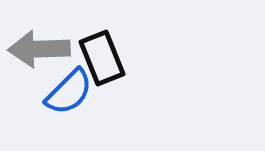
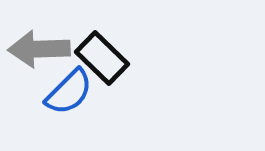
black rectangle: rotated 24 degrees counterclockwise
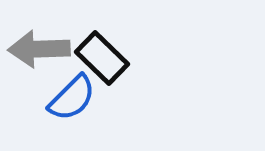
blue semicircle: moved 3 px right, 6 px down
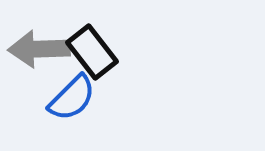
black rectangle: moved 10 px left, 6 px up; rotated 8 degrees clockwise
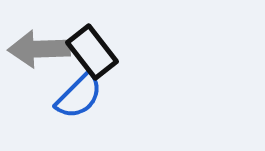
blue semicircle: moved 7 px right, 2 px up
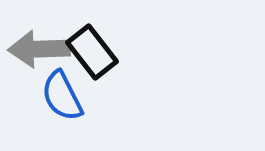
blue semicircle: moved 17 px left; rotated 108 degrees clockwise
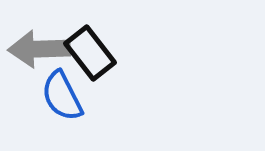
black rectangle: moved 2 px left, 1 px down
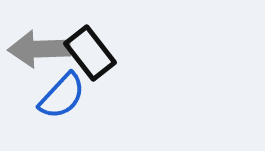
blue semicircle: rotated 110 degrees counterclockwise
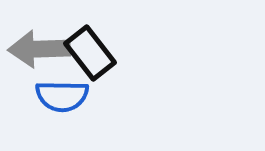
blue semicircle: rotated 48 degrees clockwise
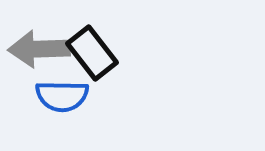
black rectangle: moved 2 px right
